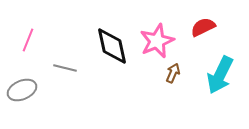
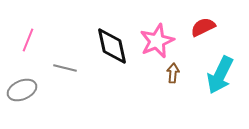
brown arrow: rotated 18 degrees counterclockwise
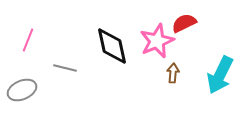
red semicircle: moved 19 px left, 4 px up
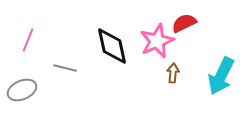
cyan arrow: moved 1 px right, 1 px down
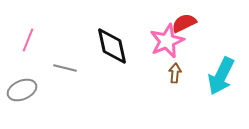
pink star: moved 10 px right
brown arrow: moved 2 px right
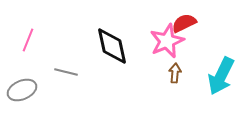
gray line: moved 1 px right, 4 px down
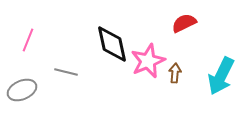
pink star: moved 19 px left, 20 px down
black diamond: moved 2 px up
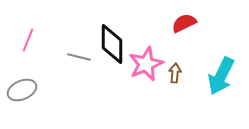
black diamond: rotated 12 degrees clockwise
pink star: moved 2 px left, 3 px down
gray line: moved 13 px right, 15 px up
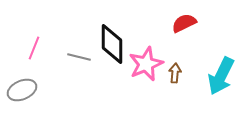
pink line: moved 6 px right, 8 px down
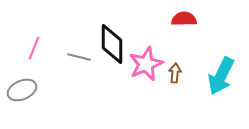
red semicircle: moved 4 px up; rotated 25 degrees clockwise
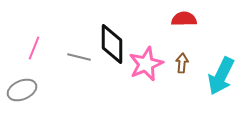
brown arrow: moved 7 px right, 10 px up
